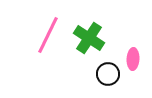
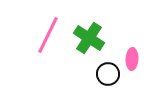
pink ellipse: moved 1 px left
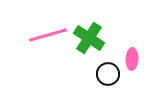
pink line: rotated 48 degrees clockwise
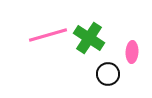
pink ellipse: moved 7 px up
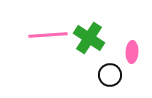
pink line: rotated 12 degrees clockwise
black circle: moved 2 px right, 1 px down
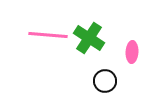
pink line: rotated 9 degrees clockwise
black circle: moved 5 px left, 6 px down
